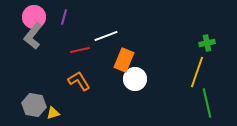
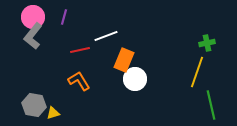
pink circle: moved 1 px left
green line: moved 4 px right, 2 px down
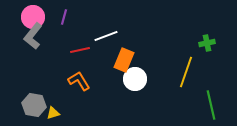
yellow line: moved 11 px left
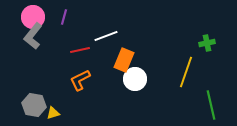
orange L-shape: moved 1 px right, 1 px up; rotated 85 degrees counterclockwise
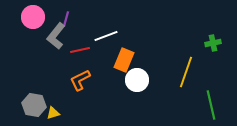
purple line: moved 2 px right, 2 px down
gray L-shape: moved 23 px right
green cross: moved 6 px right
white circle: moved 2 px right, 1 px down
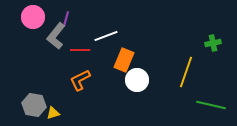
red line: rotated 12 degrees clockwise
green line: rotated 64 degrees counterclockwise
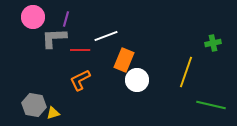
gray L-shape: moved 2 px left, 2 px down; rotated 48 degrees clockwise
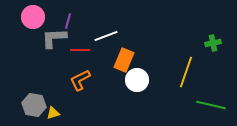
purple line: moved 2 px right, 2 px down
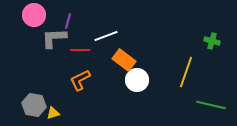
pink circle: moved 1 px right, 2 px up
green cross: moved 1 px left, 2 px up; rotated 28 degrees clockwise
orange rectangle: rotated 75 degrees counterclockwise
